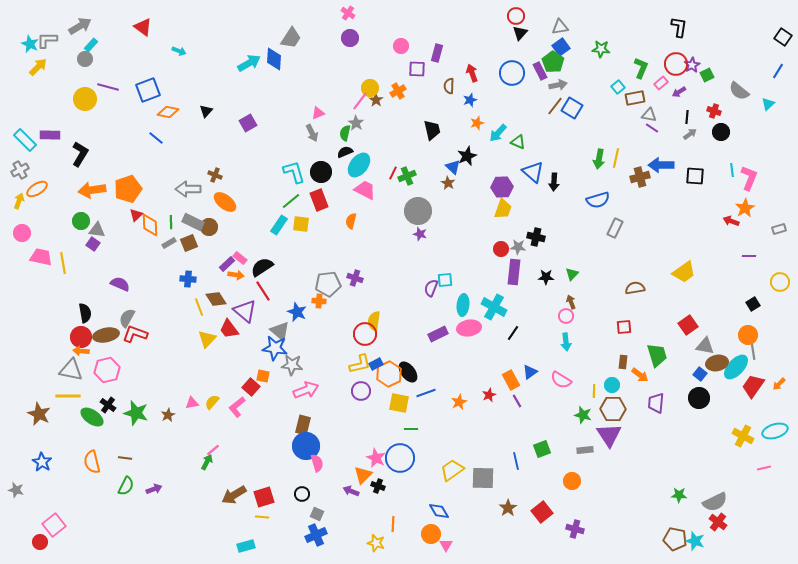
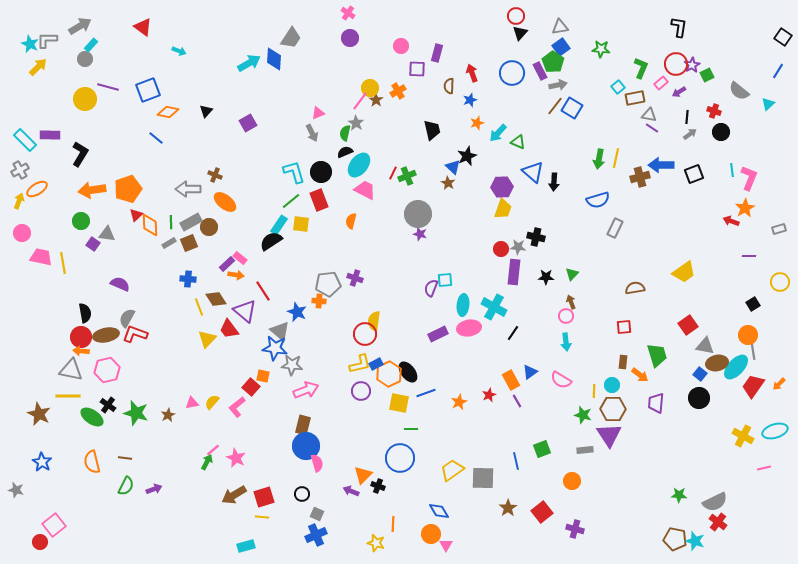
black square at (695, 176): moved 1 px left, 2 px up; rotated 24 degrees counterclockwise
gray circle at (418, 211): moved 3 px down
gray rectangle at (193, 222): moved 2 px left; rotated 55 degrees counterclockwise
gray triangle at (97, 230): moved 10 px right, 4 px down
black semicircle at (262, 267): moved 9 px right, 26 px up
pink star at (376, 458): moved 140 px left
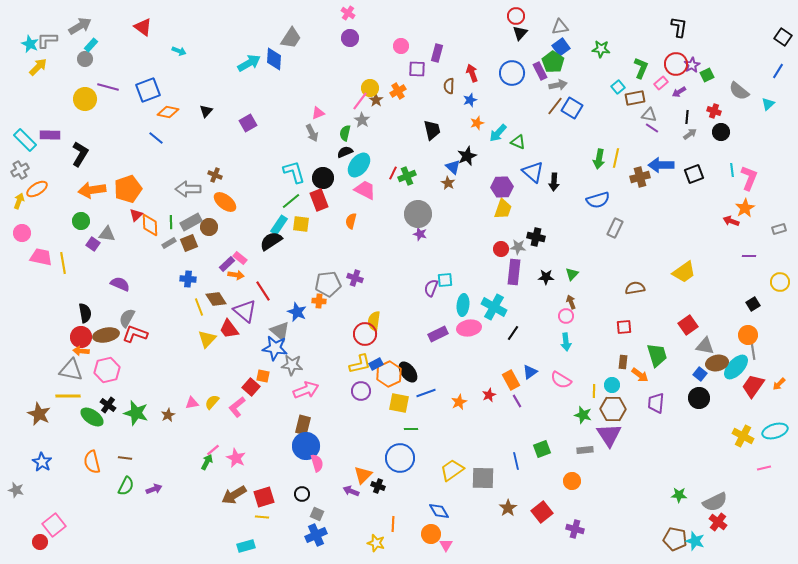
gray star at (356, 123): moved 6 px right, 3 px up
black circle at (321, 172): moved 2 px right, 6 px down
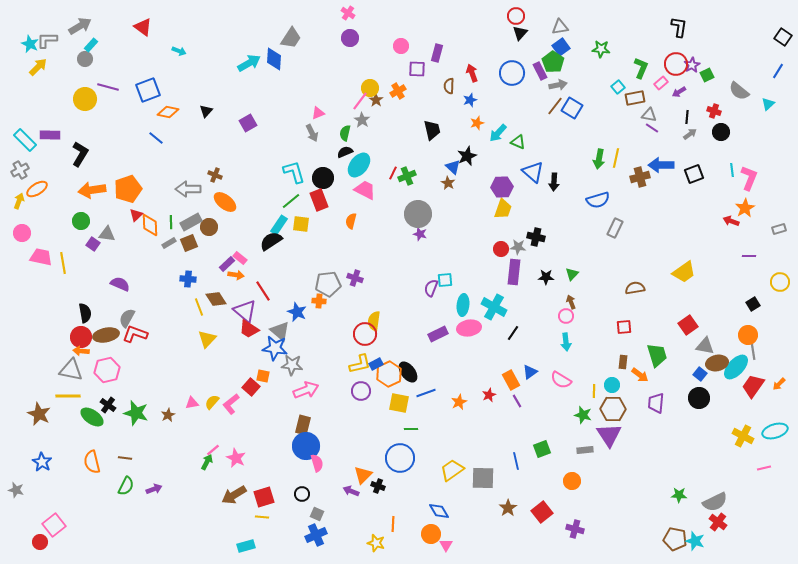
red trapezoid at (229, 329): moved 20 px right; rotated 20 degrees counterclockwise
pink L-shape at (237, 407): moved 6 px left, 3 px up
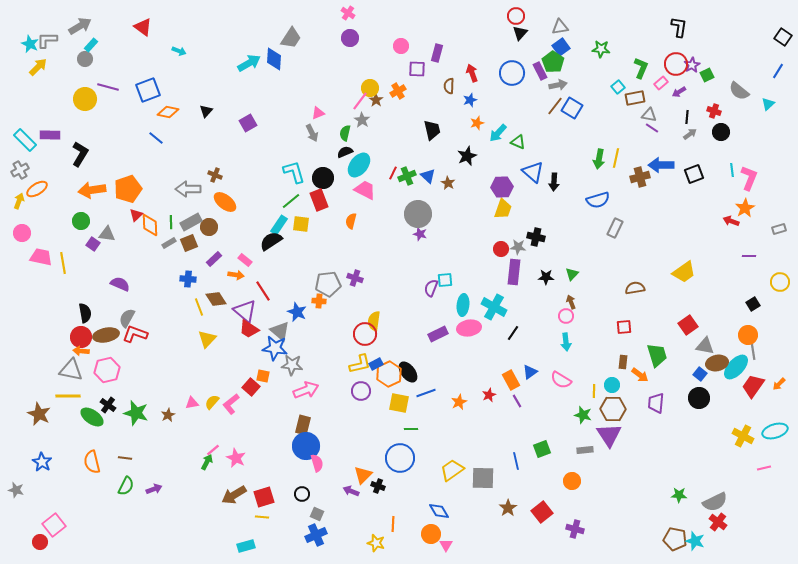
blue triangle at (453, 167): moved 25 px left, 9 px down
pink rectangle at (240, 258): moved 5 px right, 2 px down
purple rectangle at (227, 264): moved 13 px left, 5 px up
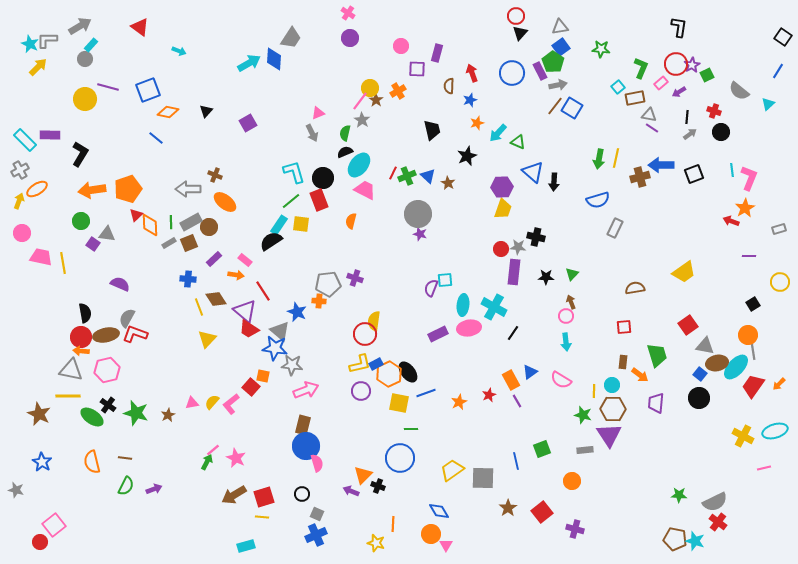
red triangle at (143, 27): moved 3 px left
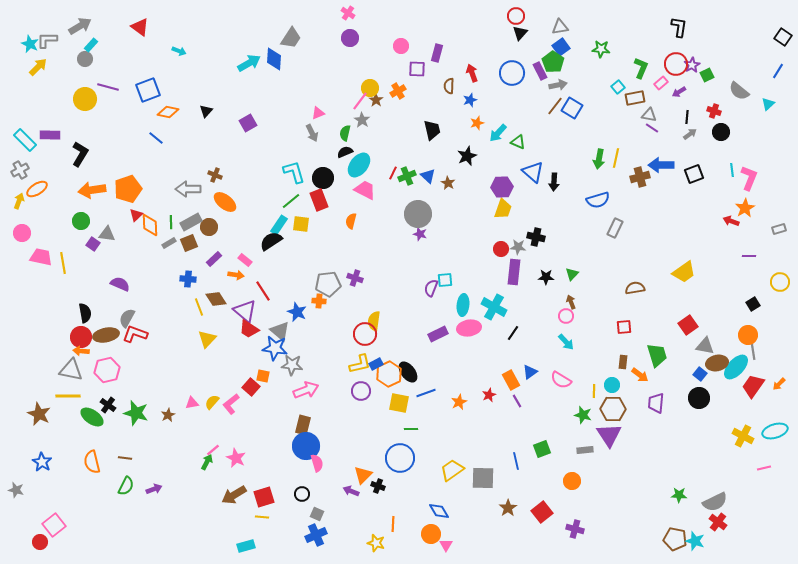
cyan arrow at (566, 342): rotated 36 degrees counterclockwise
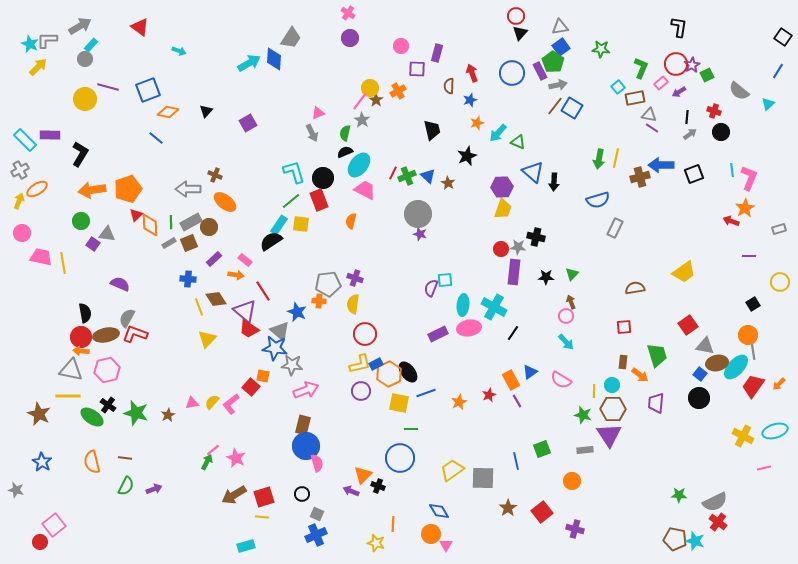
yellow semicircle at (374, 321): moved 21 px left, 17 px up
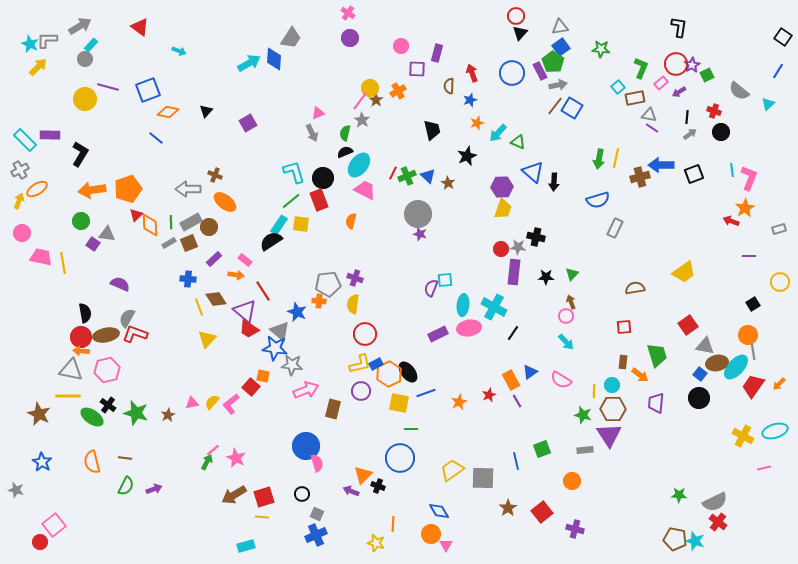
brown rectangle at (303, 425): moved 30 px right, 16 px up
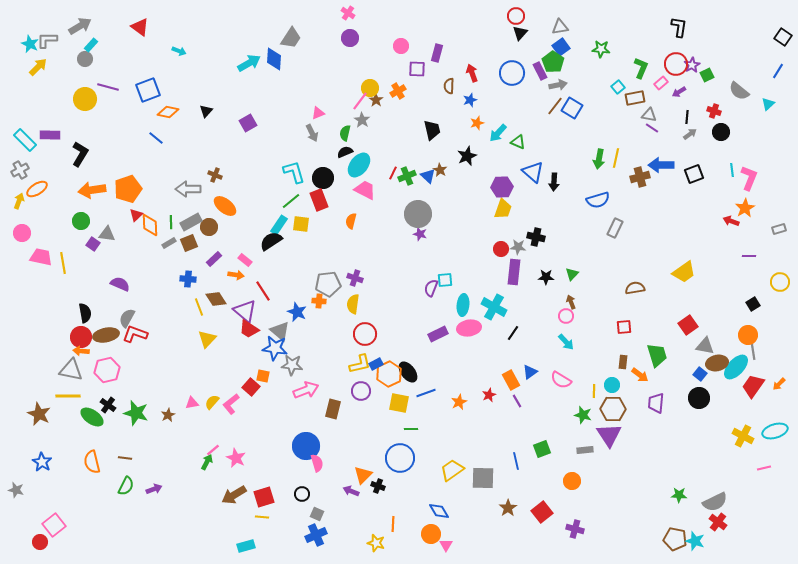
brown star at (448, 183): moved 8 px left, 13 px up
orange ellipse at (225, 202): moved 4 px down
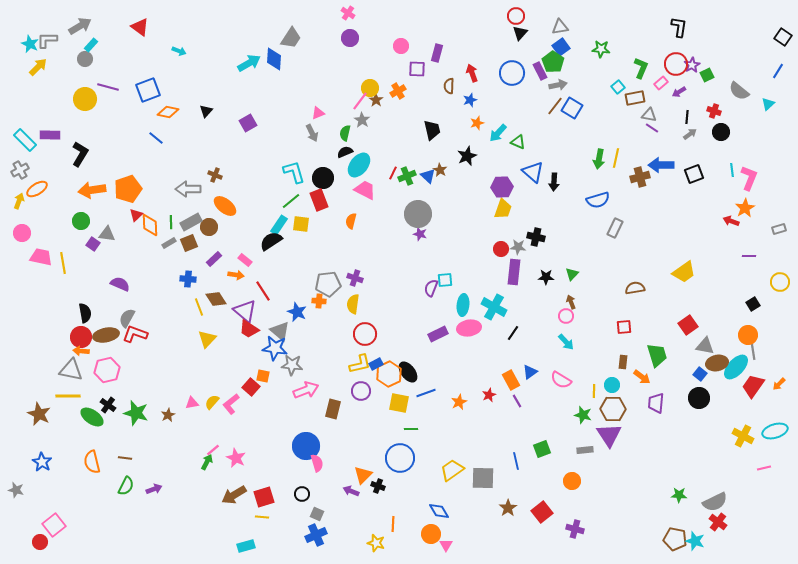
orange arrow at (640, 375): moved 2 px right, 2 px down
